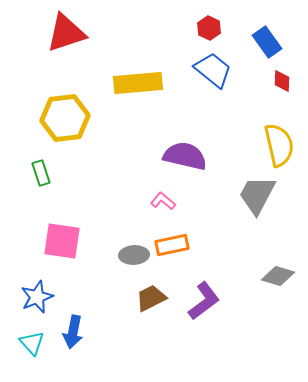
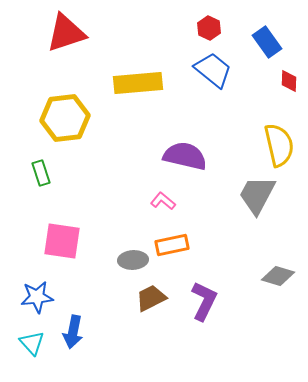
red diamond: moved 7 px right
gray ellipse: moved 1 px left, 5 px down
blue star: rotated 16 degrees clockwise
purple L-shape: rotated 27 degrees counterclockwise
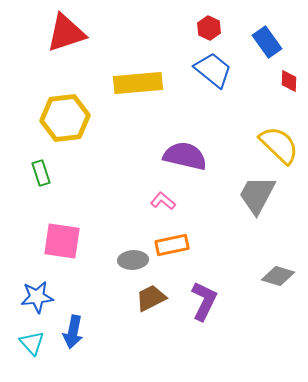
yellow semicircle: rotated 33 degrees counterclockwise
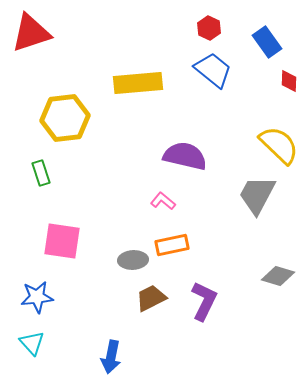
red triangle: moved 35 px left
blue arrow: moved 38 px right, 25 px down
